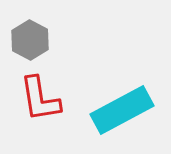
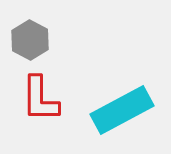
red L-shape: rotated 9 degrees clockwise
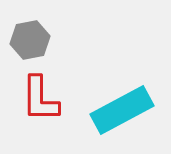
gray hexagon: rotated 21 degrees clockwise
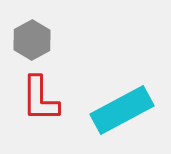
gray hexagon: moved 2 px right; rotated 18 degrees counterclockwise
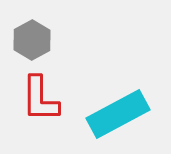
cyan rectangle: moved 4 px left, 4 px down
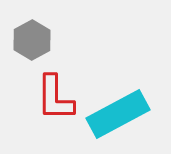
red L-shape: moved 15 px right, 1 px up
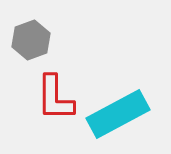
gray hexagon: moved 1 px left; rotated 9 degrees clockwise
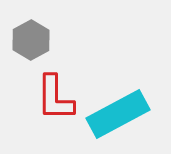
gray hexagon: rotated 9 degrees counterclockwise
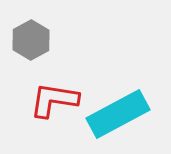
red L-shape: moved 1 px left, 2 px down; rotated 99 degrees clockwise
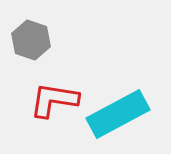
gray hexagon: rotated 12 degrees counterclockwise
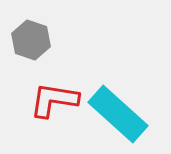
cyan rectangle: rotated 70 degrees clockwise
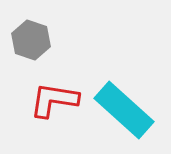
cyan rectangle: moved 6 px right, 4 px up
